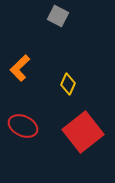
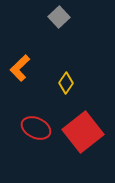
gray square: moved 1 px right, 1 px down; rotated 20 degrees clockwise
yellow diamond: moved 2 px left, 1 px up; rotated 10 degrees clockwise
red ellipse: moved 13 px right, 2 px down
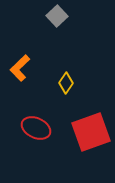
gray square: moved 2 px left, 1 px up
red square: moved 8 px right; rotated 18 degrees clockwise
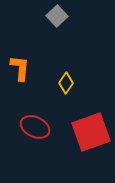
orange L-shape: rotated 140 degrees clockwise
red ellipse: moved 1 px left, 1 px up
